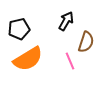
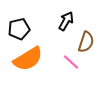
pink line: moved 1 px right, 1 px down; rotated 24 degrees counterclockwise
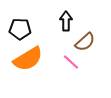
black arrow: rotated 30 degrees counterclockwise
black pentagon: moved 1 px right; rotated 15 degrees clockwise
brown semicircle: moved 1 px left; rotated 30 degrees clockwise
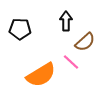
orange semicircle: moved 13 px right, 16 px down
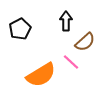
black pentagon: rotated 30 degrees counterclockwise
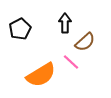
black arrow: moved 1 px left, 2 px down
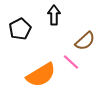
black arrow: moved 11 px left, 8 px up
brown semicircle: moved 1 px up
